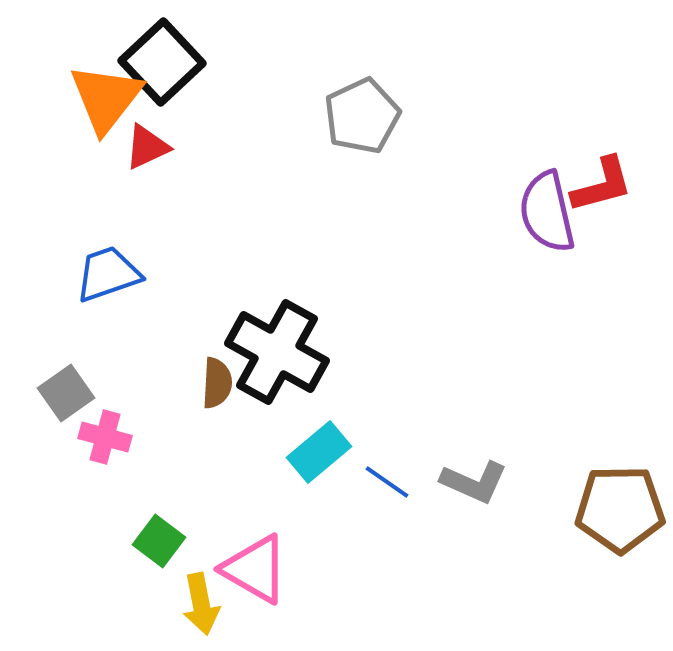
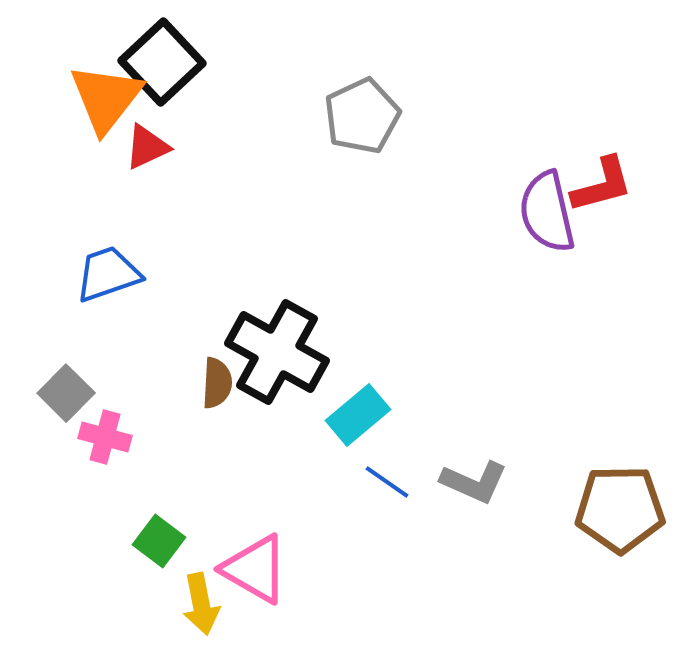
gray square: rotated 10 degrees counterclockwise
cyan rectangle: moved 39 px right, 37 px up
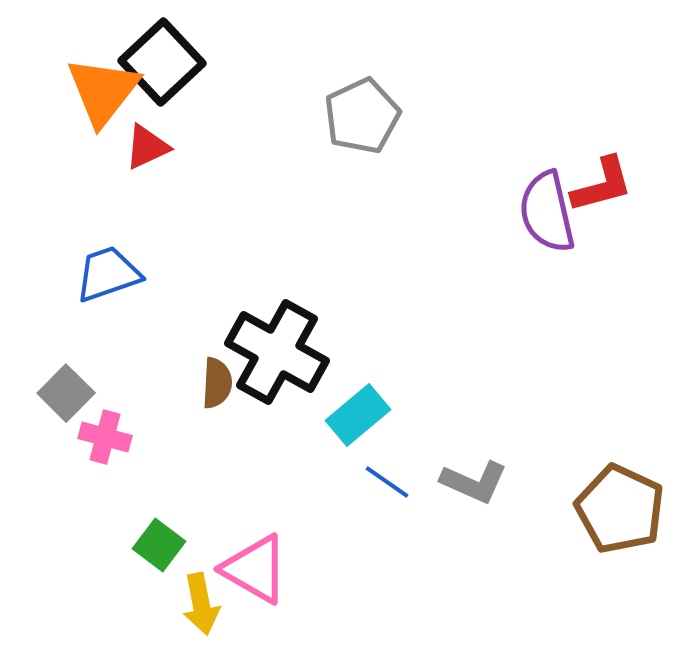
orange triangle: moved 3 px left, 7 px up
brown pentagon: rotated 26 degrees clockwise
green square: moved 4 px down
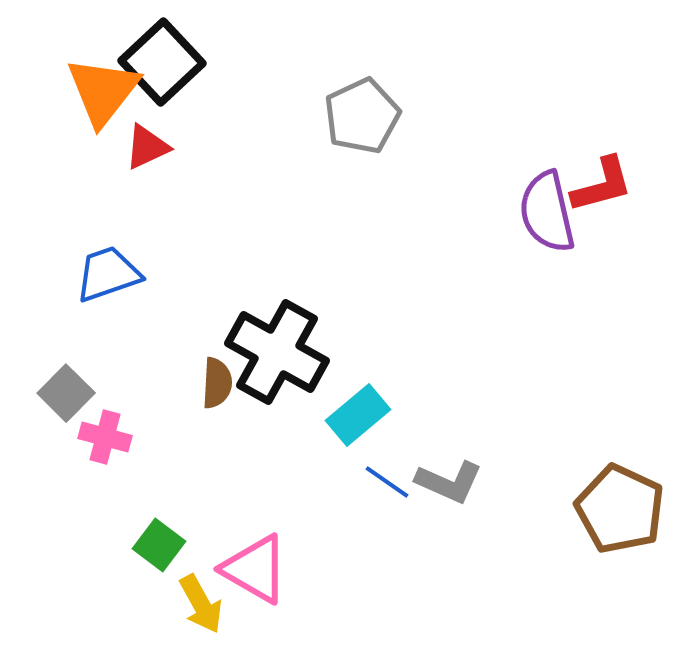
gray L-shape: moved 25 px left
yellow arrow: rotated 18 degrees counterclockwise
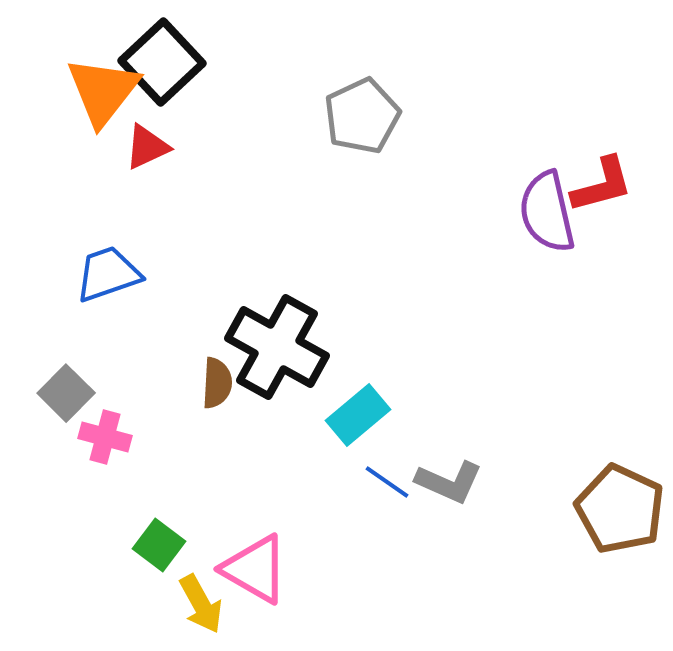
black cross: moved 5 px up
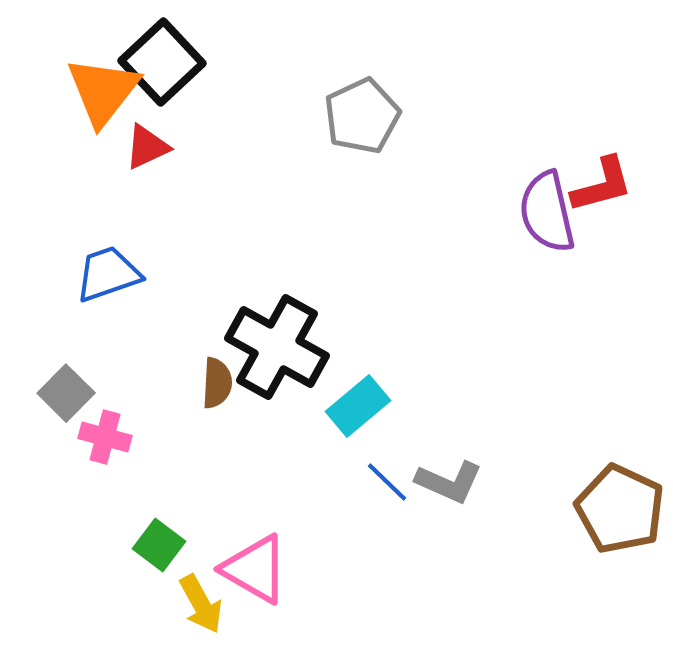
cyan rectangle: moved 9 px up
blue line: rotated 9 degrees clockwise
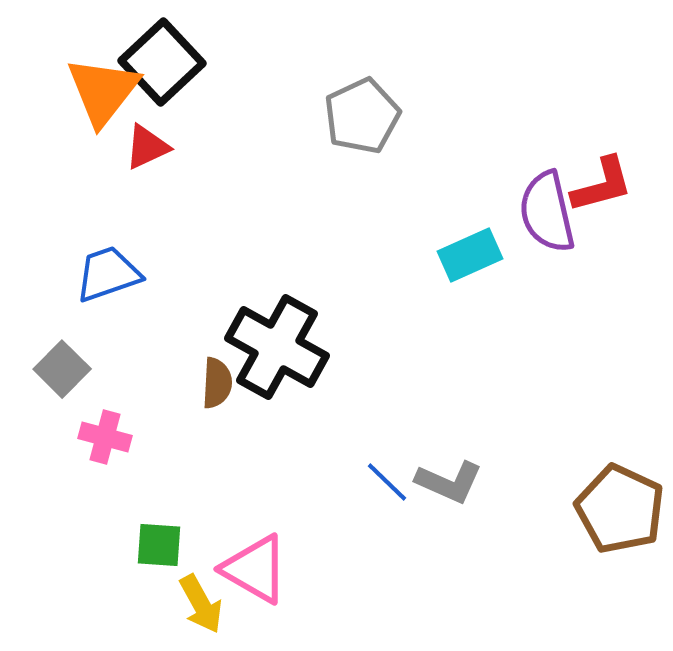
gray square: moved 4 px left, 24 px up
cyan rectangle: moved 112 px right, 151 px up; rotated 16 degrees clockwise
green square: rotated 33 degrees counterclockwise
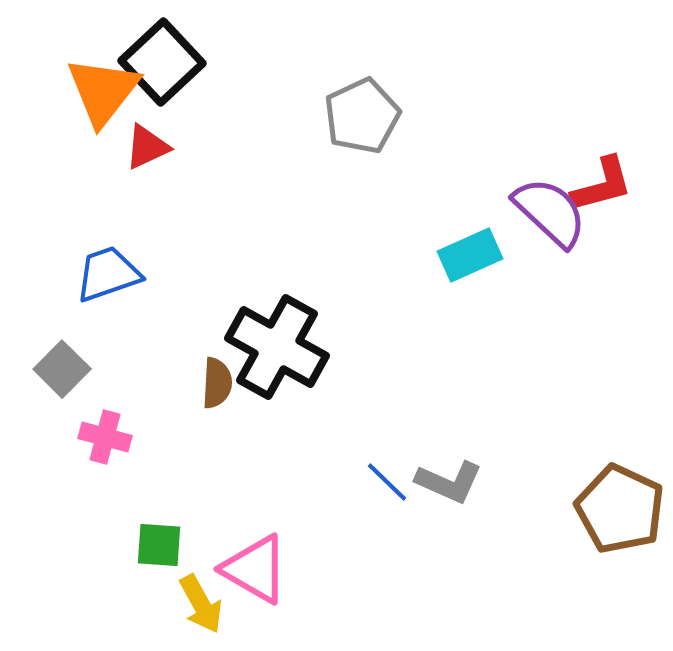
purple semicircle: moved 3 px right; rotated 146 degrees clockwise
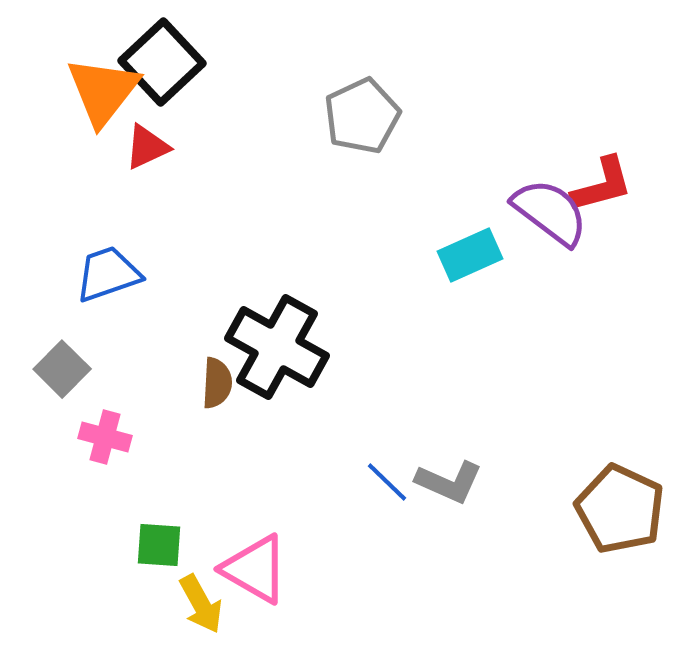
purple semicircle: rotated 6 degrees counterclockwise
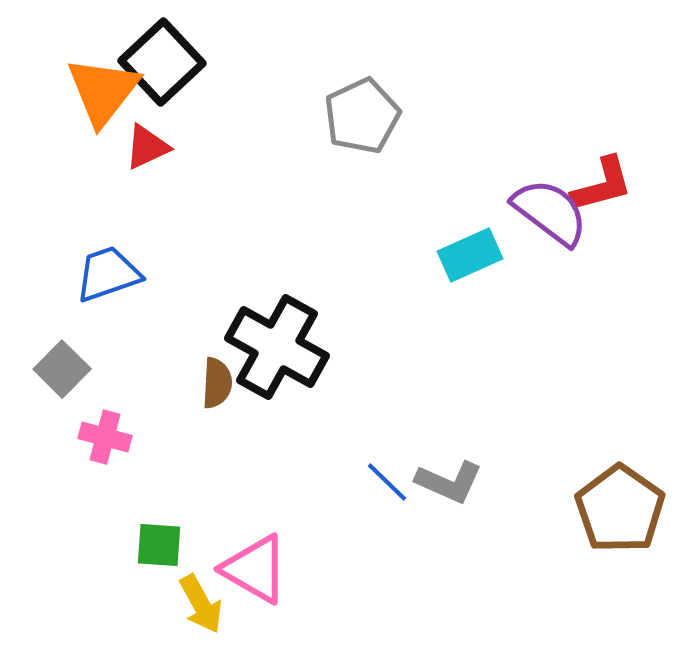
brown pentagon: rotated 10 degrees clockwise
